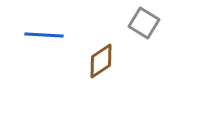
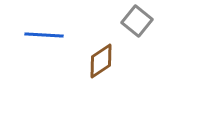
gray square: moved 7 px left, 2 px up; rotated 8 degrees clockwise
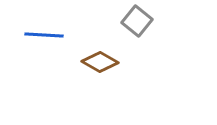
brown diamond: moved 1 px left, 1 px down; rotated 63 degrees clockwise
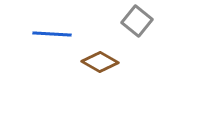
blue line: moved 8 px right, 1 px up
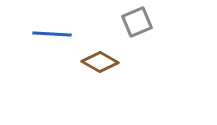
gray square: moved 1 px down; rotated 28 degrees clockwise
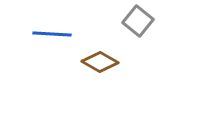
gray square: moved 1 px right, 1 px up; rotated 28 degrees counterclockwise
